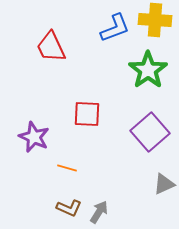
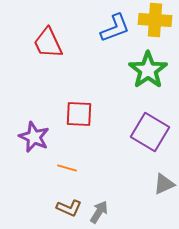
red trapezoid: moved 3 px left, 4 px up
red square: moved 8 px left
purple square: rotated 18 degrees counterclockwise
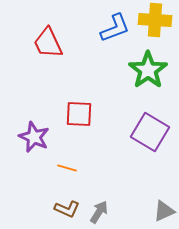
gray triangle: moved 27 px down
brown L-shape: moved 2 px left, 1 px down
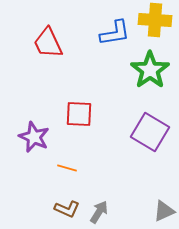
blue L-shape: moved 5 px down; rotated 12 degrees clockwise
green star: moved 2 px right
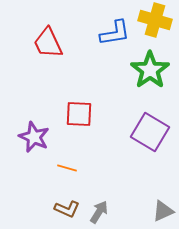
yellow cross: rotated 12 degrees clockwise
gray triangle: moved 1 px left
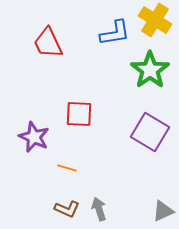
yellow cross: rotated 16 degrees clockwise
gray arrow: moved 3 px up; rotated 50 degrees counterclockwise
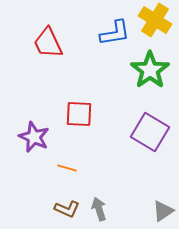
gray triangle: rotated 10 degrees counterclockwise
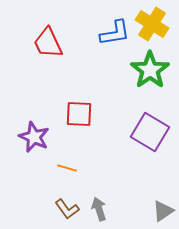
yellow cross: moved 3 px left, 4 px down
brown L-shape: rotated 30 degrees clockwise
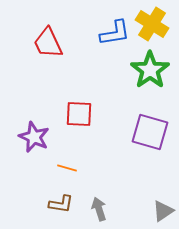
purple square: rotated 15 degrees counterclockwise
brown L-shape: moved 6 px left, 5 px up; rotated 45 degrees counterclockwise
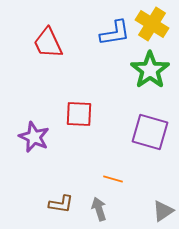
orange line: moved 46 px right, 11 px down
